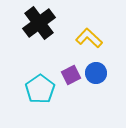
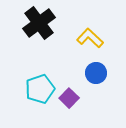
yellow L-shape: moved 1 px right
purple square: moved 2 px left, 23 px down; rotated 18 degrees counterclockwise
cyan pentagon: rotated 16 degrees clockwise
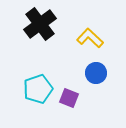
black cross: moved 1 px right, 1 px down
cyan pentagon: moved 2 px left
purple square: rotated 24 degrees counterclockwise
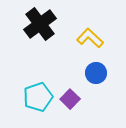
cyan pentagon: moved 8 px down
purple square: moved 1 px right, 1 px down; rotated 24 degrees clockwise
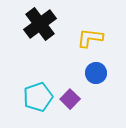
yellow L-shape: rotated 36 degrees counterclockwise
